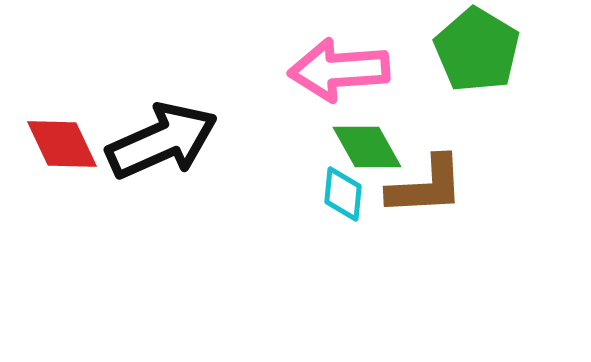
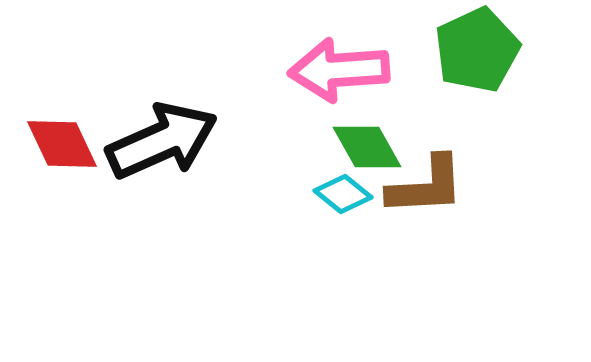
green pentagon: rotated 16 degrees clockwise
cyan diamond: rotated 56 degrees counterclockwise
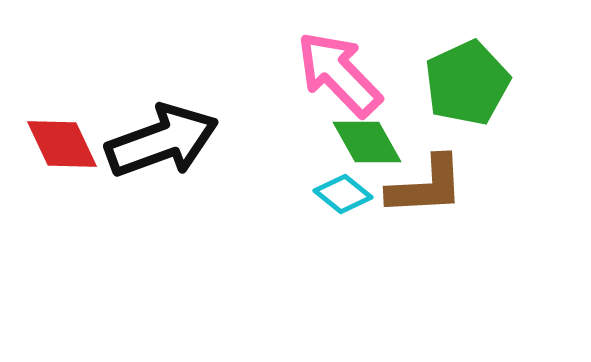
green pentagon: moved 10 px left, 33 px down
pink arrow: moved 4 px down; rotated 50 degrees clockwise
black arrow: rotated 4 degrees clockwise
green diamond: moved 5 px up
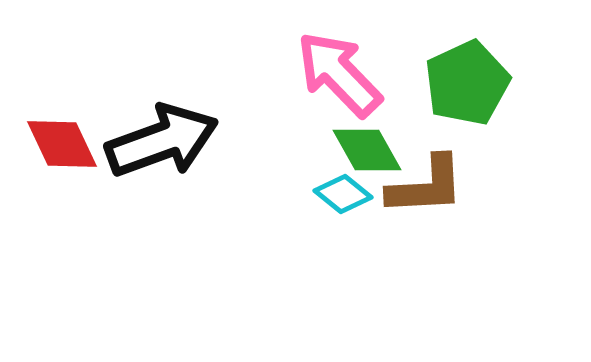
green diamond: moved 8 px down
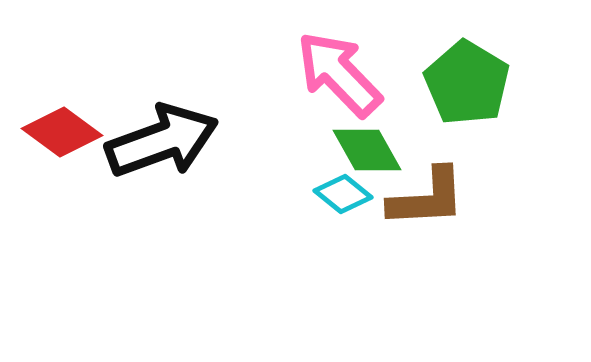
green pentagon: rotated 16 degrees counterclockwise
red diamond: moved 12 px up; rotated 28 degrees counterclockwise
brown L-shape: moved 1 px right, 12 px down
